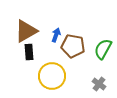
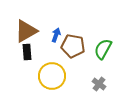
black rectangle: moved 2 px left
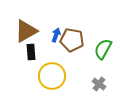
brown pentagon: moved 1 px left, 6 px up
black rectangle: moved 4 px right
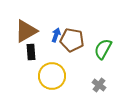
gray cross: moved 1 px down
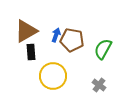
yellow circle: moved 1 px right
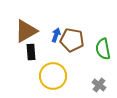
green semicircle: rotated 40 degrees counterclockwise
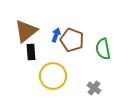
brown triangle: rotated 10 degrees counterclockwise
brown pentagon: rotated 10 degrees clockwise
gray cross: moved 5 px left, 3 px down
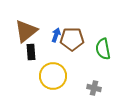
brown pentagon: moved 1 px up; rotated 20 degrees counterclockwise
gray cross: rotated 24 degrees counterclockwise
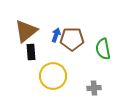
gray cross: rotated 16 degrees counterclockwise
